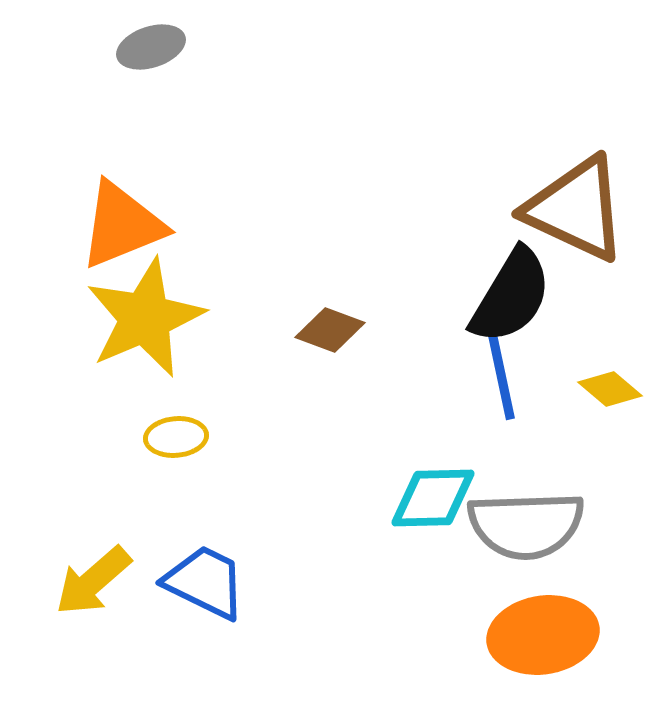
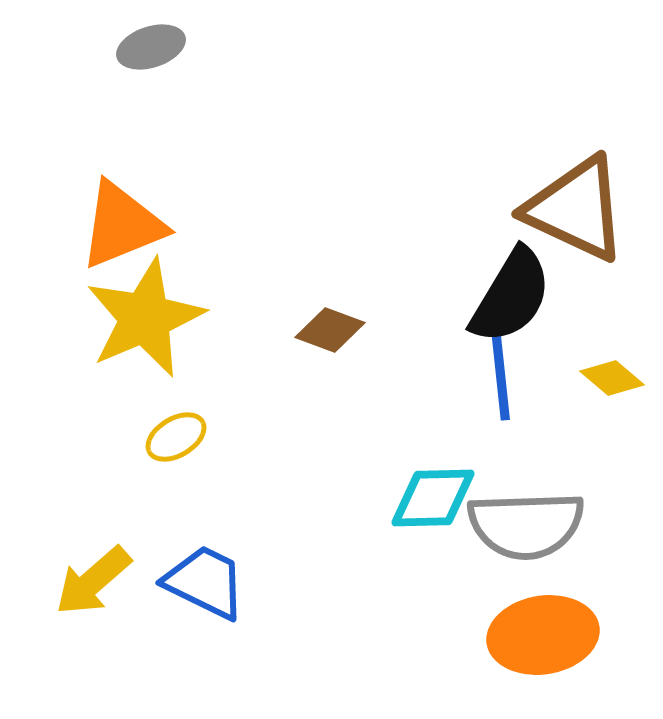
blue line: rotated 6 degrees clockwise
yellow diamond: moved 2 px right, 11 px up
yellow ellipse: rotated 26 degrees counterclockwise
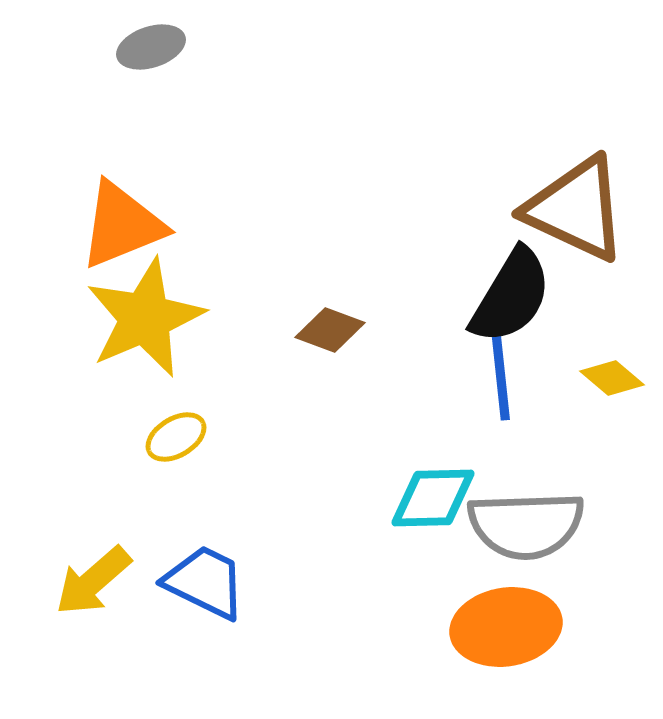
orange ellipse: moved 37 px left, 8 px up
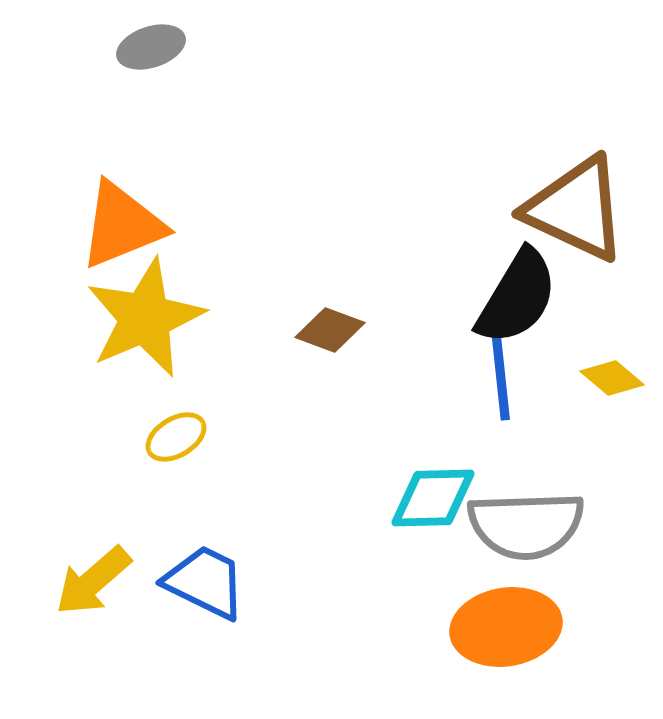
black semicircle: moved 6 px right, 1 px down
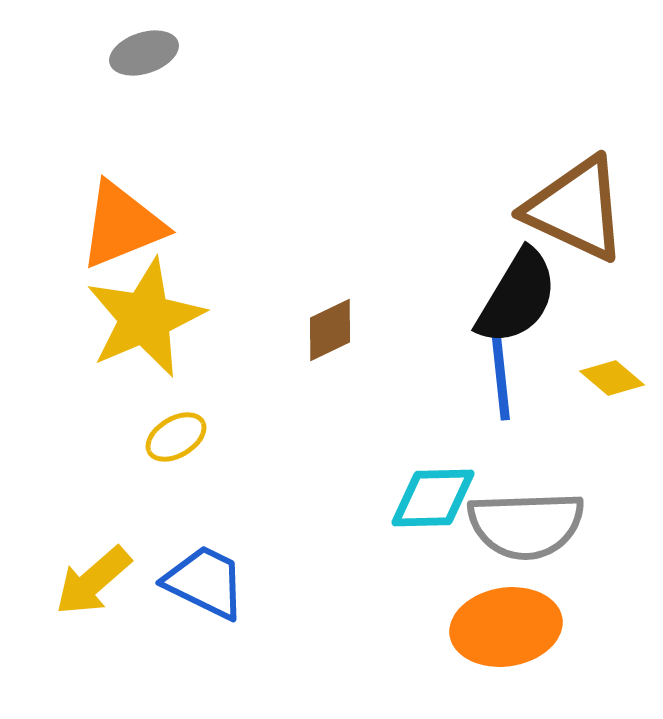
gray ellipse: moved 7 px left, 6 px down
brown diamond: rotated 46 degrees counterclockwise
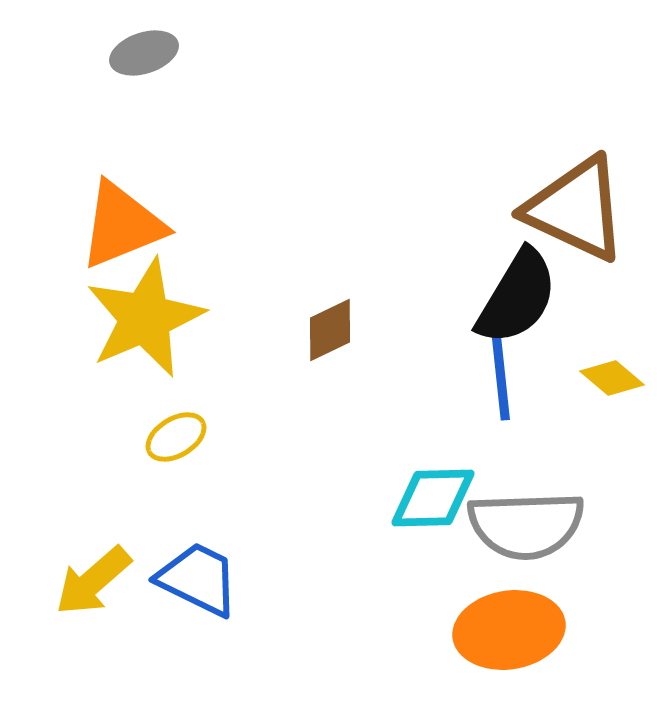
blue trapezoid: moved 7 px left, 3 px up
orange ellipse: moved 3 px right, 3 px down
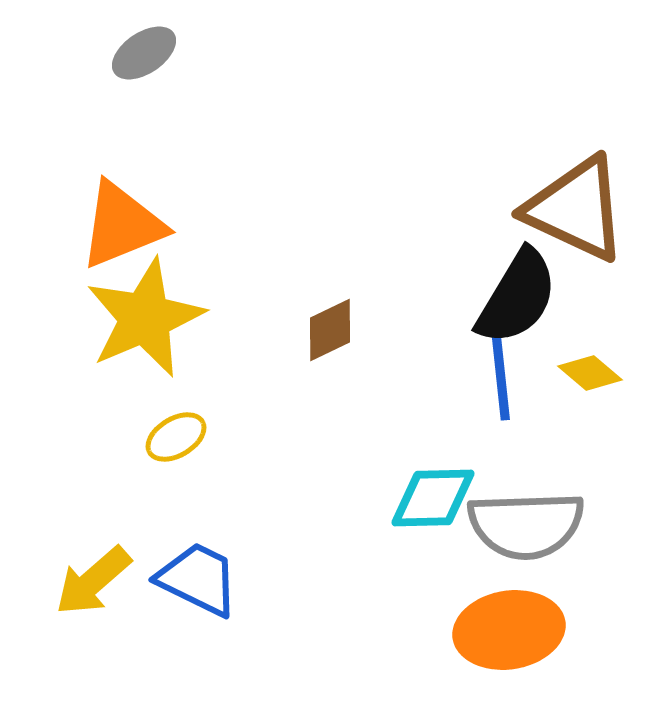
gray ellipse: rotated 16 degrees counterclockwise
yellow diamond: moved 22 px left, 5 px up
